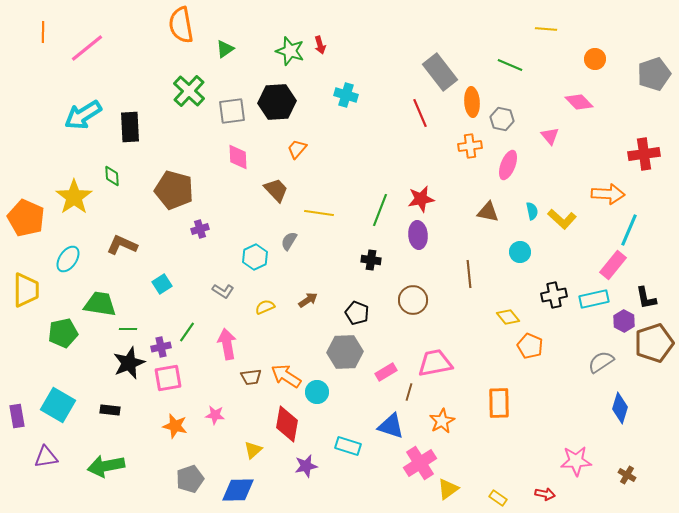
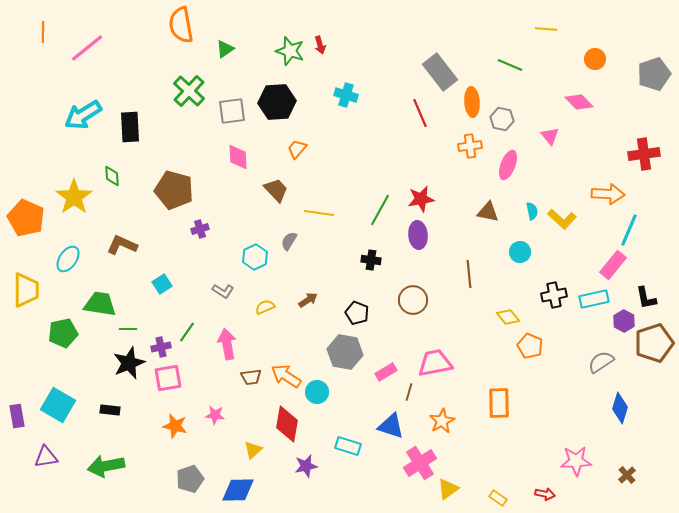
green line at (380, 210): rotated 8 degrees clockwise
gray hexagon at (345, 352): rotated 12 degrees clockwise
brown cross at (627, 475): rotated 18 degrees clockwise
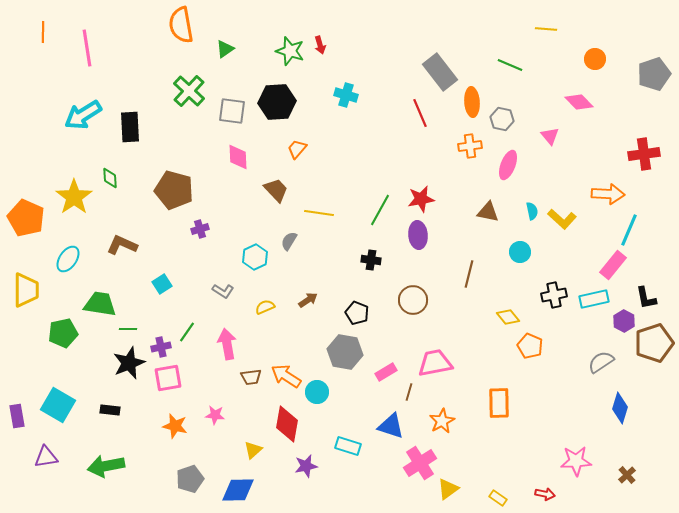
pink line at (87, 48): rotated 60 degrees counterclockwise
gray square at (232, 111): rotated 16 degrees clockwise
green diamond at (112, 176): moved 2 px left, 2 px down
brown line at (469, 274): rotated 20 degrees clockwise
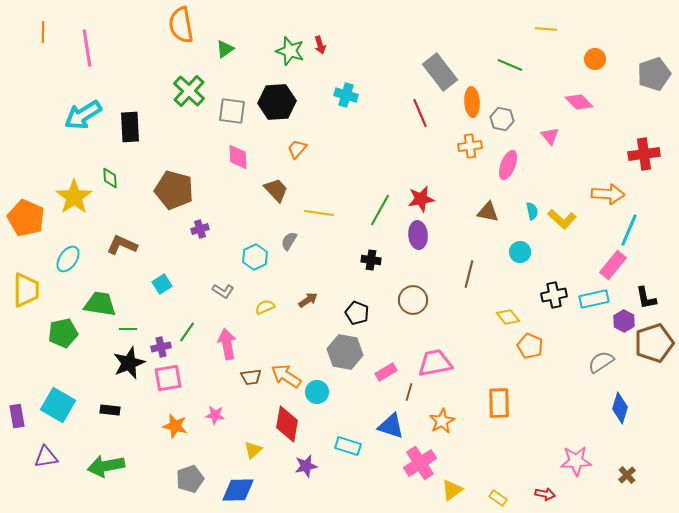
yellow triangle at (448, 489): moved 4 px right, 1 px down
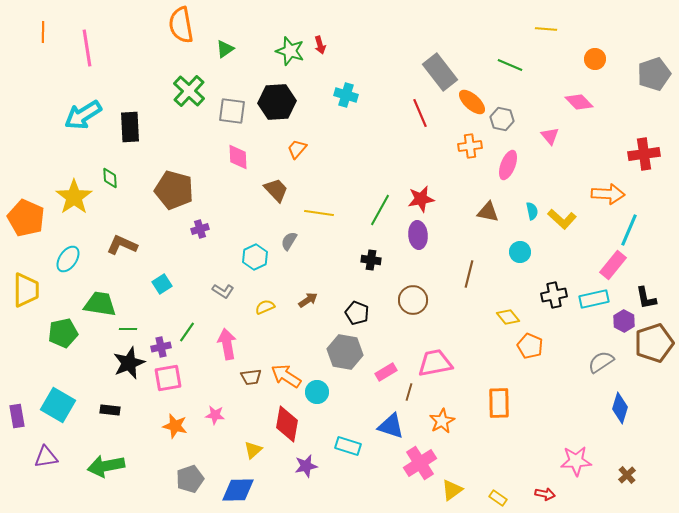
orange ellipse at (472, 102): rotated 44 degrees counterclockwise
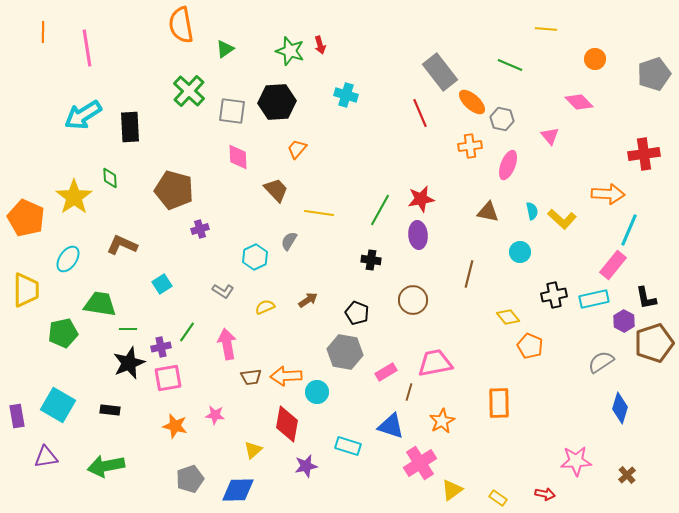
orange arrow at (286, 376): rotated 36 degrees counterclockwise
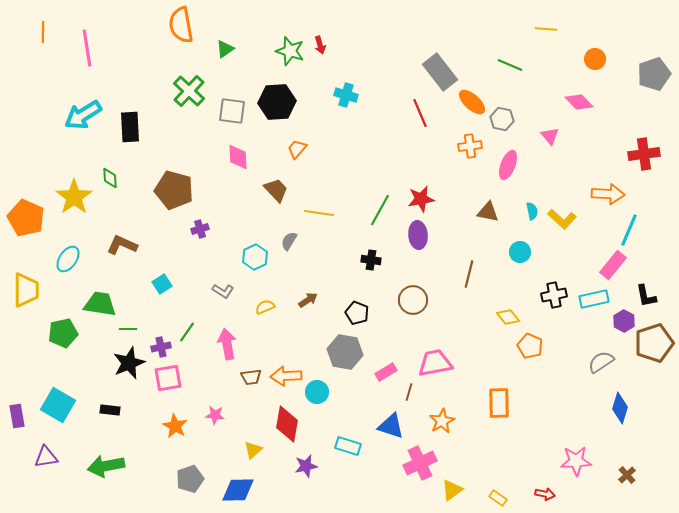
black L-shape at (646, 298): moved 2 px up
orange star at (175, 426): rotated 15 degrees clockwise
pink cross at (420, 463): rotated 8 degrees clockwise
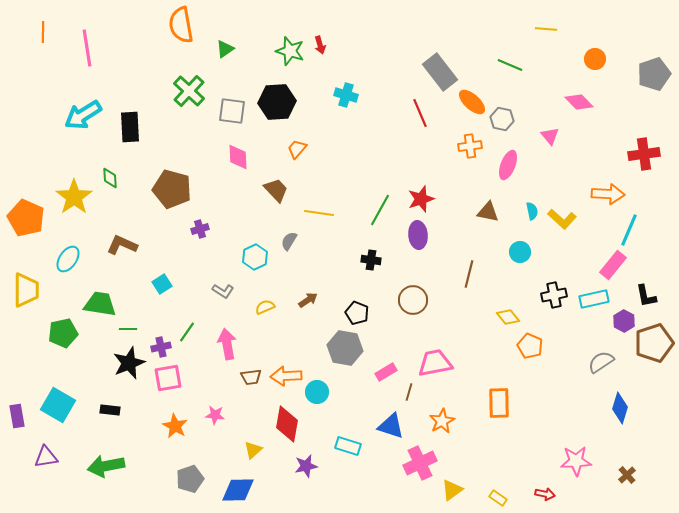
brown pentagon at (174, 190): moved 2 px left, 1 px up
red star at (421, 199): rotated 8 degrees counterclockwise
gray hexagon at (345, 352): moved 4 px up
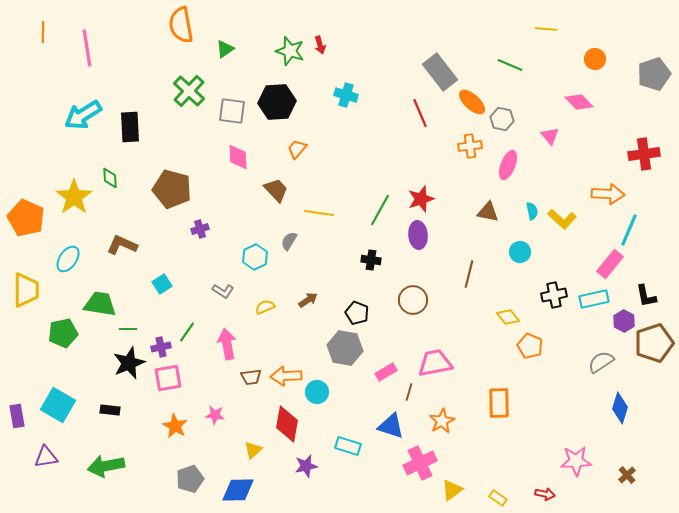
pink rectangle at (613, 265): moved 3 px left, 1 px up
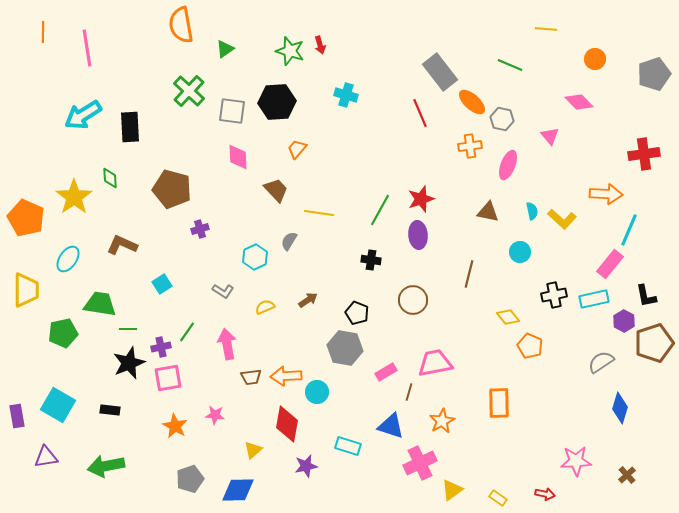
orange arrow at (608, 194): moved 2 px left
